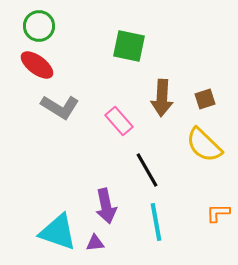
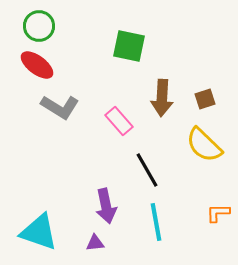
cyan triangle: moved 19 px left
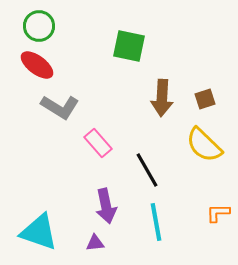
pink rectangle: moved 21 px left, 22 px down
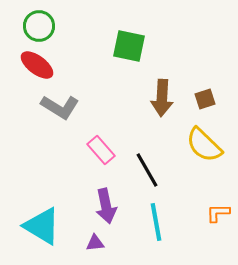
pink rectangle: moved 3 px right, 7 px down
cyan triangle: moved 3 px right, 6 px up; rotated 12 degrees clockwise
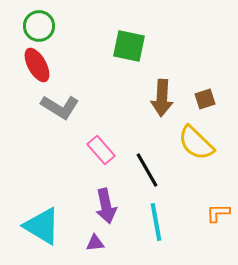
red ellipse: rotated 24 degrees clockwise
yellow semicircle: moved 8 px left, 2 px up
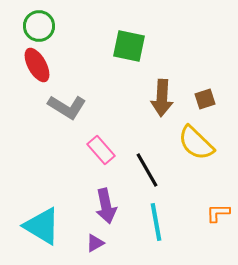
gray L-shape: moved 7 px right
purple triangle: rotated 24 degrees counterclockwise
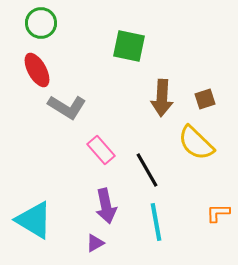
green circle: moved 2 px right, 3 px up
red ellipse: moved 5 px down
cyan triangle: moved 8 px left, 6 px up
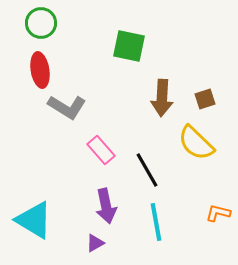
red ellipse: moved 3 px right; rotated 20 degrees clockwise
orange L-shape: rotated 15 degrees clockwise
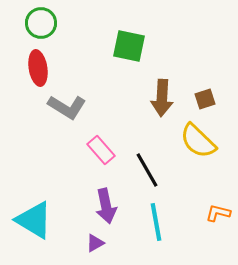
red ellipse: moved 2 px left, 2 px up
yellow semicircle: moved 2 px right, 2 px up
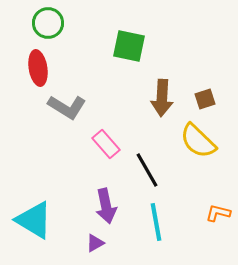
green circle: moved 7 px right
pink rectangle: moved 5 px right, 6 px up
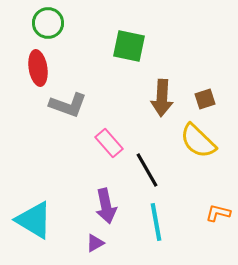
gray L-shape: moved 1 px right, 2 px up; rotated 12 degrees counterclockwise
pink rectangle: moved 3 px right, 1 px up
